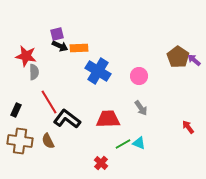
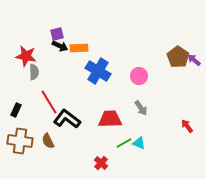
red trapezoid: moved 2 px right
red arrow: moved 1 px left, 1 px up
green line: moved 1 px right, 1 px up
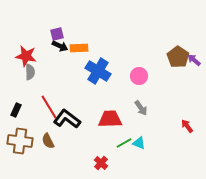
gray semicircle: moved 4 px left
red line: moved 5 px down
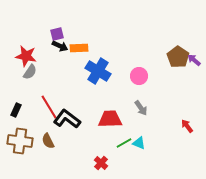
gray semicircle: rotated 35 degrees clockwise
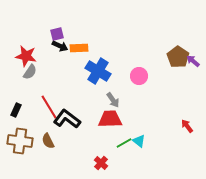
purple arrow: moved 1 px left, 1 px down
gray arrow: moved 28 px left, 8 px up
cyan triangle: moved 2 px up; rotated 16 degrees clockwise
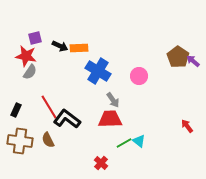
purple square: moved 22 px left, 4 px down
brown semicircle: moved 1 px up
